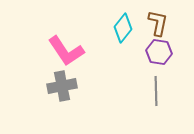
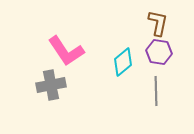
cyan diamond: moved 34 px down; rotated 12 degrees clockwise
gray cross: moved 11 px left, 1 px up
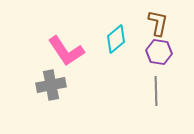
cyan diamond: moved 7 px left, 23 px up
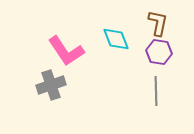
cyan diamond: rotated 72 degrees counterclockwise
gray cross: rotated 8 degrees counterclockwise
